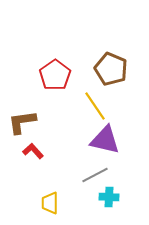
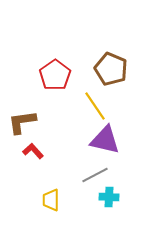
yellow trapezoid: moved 1 px right, 3 px up
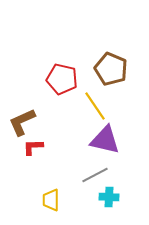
red pentagon: moved 7 px right, 4 px down; rotated 24 degrees counterclockwise
brown L-shape: rotated 16 degrees counterclockwise
red L-shape: moved 4 px up; rotated 50 degrees counterclockwise
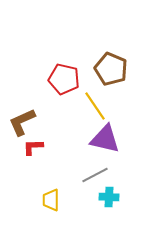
red pentagon: moved 2 px right
purple triangle: moved 1 px up
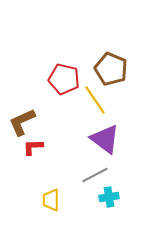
yellow line: moved 6 px up
purple triangle: rotated 24 degrees clockwise
cyan cross: rotated 12 degrees counterclockwise
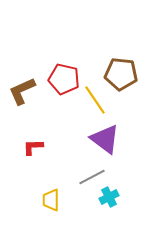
brown pentagon: moved 10 px right, 5 px down; rotated 16 degrees counterclockwise
brown L-shape: moved 31 px up
gray line: moved 3 px left, 2 px down
cyan cross: rotated 18 degrees counterclockwise
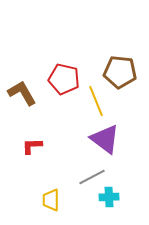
brown pentagon: moved 1 px left, 2 px up
brown L-shape: moved 2 px down; rotated 84 degrees clockwise
yellow line: moved 1 px right, 1 px down; rotated 12 degrees clockwise
red L-shape: moved 1 px left, 1 px up
cyan cross: rotated 24 degrees clockwise
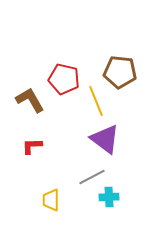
brown L-shape: moved 8 px right, 7 px down
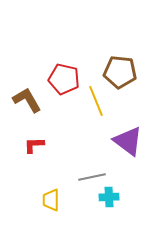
brown L-shape: moved 3 px left
purple triangle: moved 23 px right, 2 px down
red L-shape: moved 2 px right, 1 px up
gray line: rotated 16 degrees clockwise
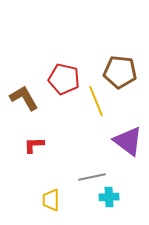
brown L-shape: moved 3 px left, 2 px up
